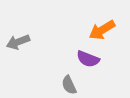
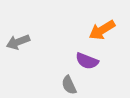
purple semicircle: moved 1 px left, 2 px down
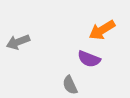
purple semicircle: moved 2 px right, 2 px up
gray semicircle: moved 1 px right
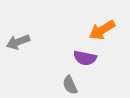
purple semicircle: moved 4 px left, 1 px up; rotated 10 degrees counterclockwise
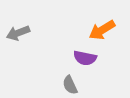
gray arrow: moved 9 px up
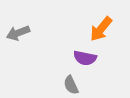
orange arrow: moved 1 px left, 1 px up; rotated 20 degrees counterclockwise
gray semicircle: moved 1 px right
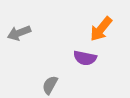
gray arrow: moved 1 px right
gray semicircle: moved 21 px left; rotated 54 degrees clockwise
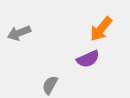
purple semicircle: moved 3 px right, 1 px down; rotated 35 degrees counterclockwise
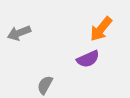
gray semicircle: moved 5 px left
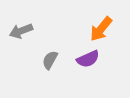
gray arrow: moved 2 px right, 2 px up
gray semicircle: moved 5 px right, 25 px up
